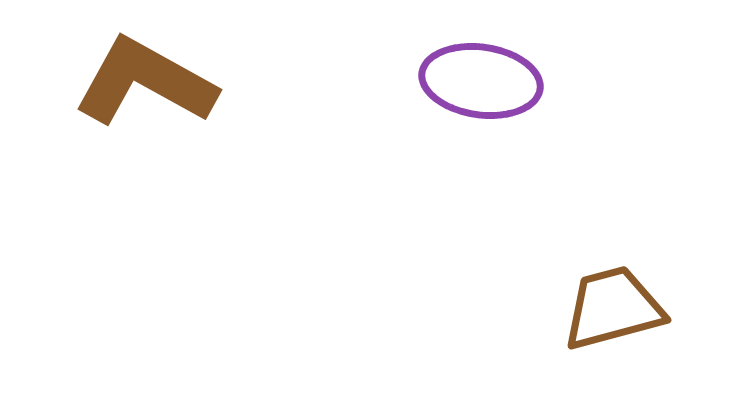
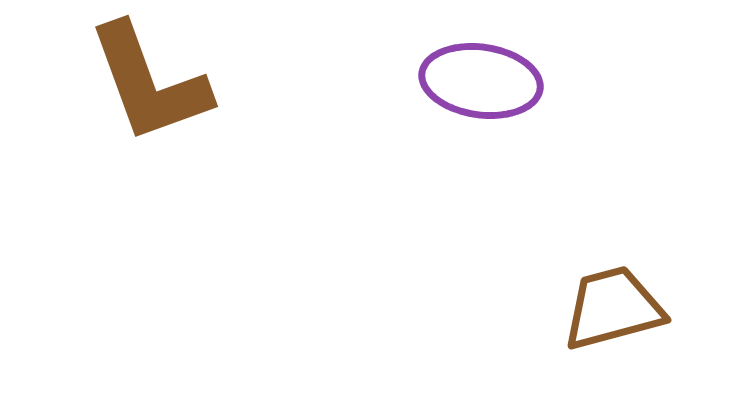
brown L-shape: moved 4 px right, 1 px down; rotated 139 degrees counterclockwise
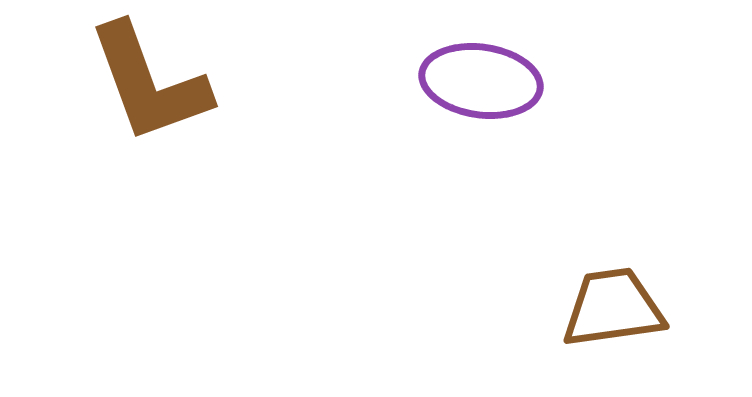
brown trapezoid: rotated 7 degrees clockwise
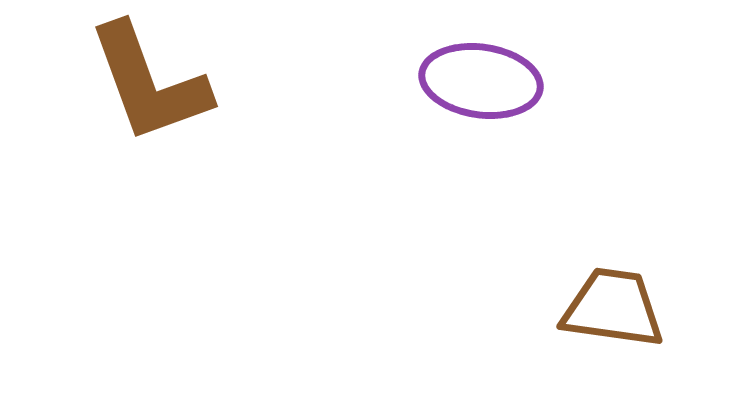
brown trapezoid: rotated 16 degrees clockwise
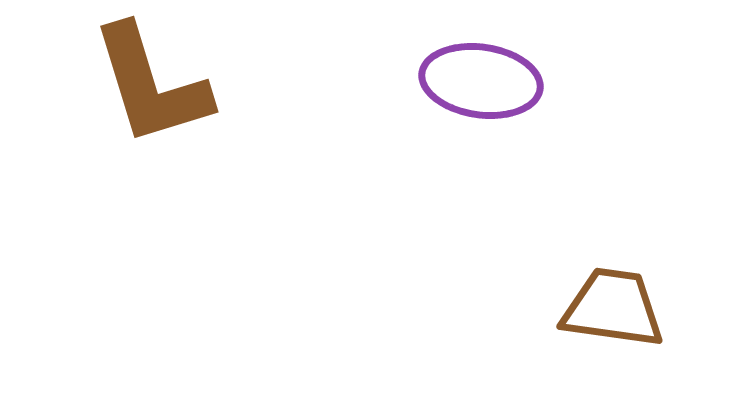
brown L-shape: moved 2 px right, 2 px down; rotated 3 degrees clockwise
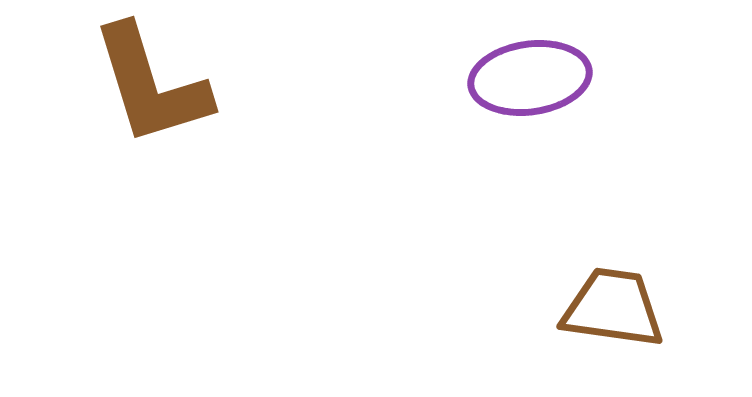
purple ellipse: moved 49 px right, 3 px up; rotated 16 degrees counterclockwise
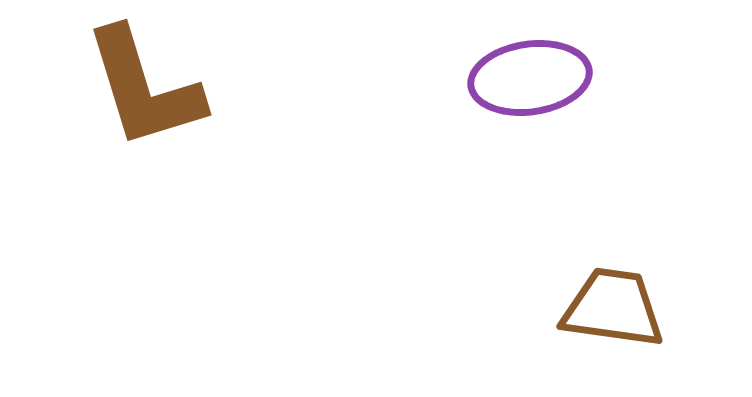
brown L-shape: moved 7 px left, 3 px down
